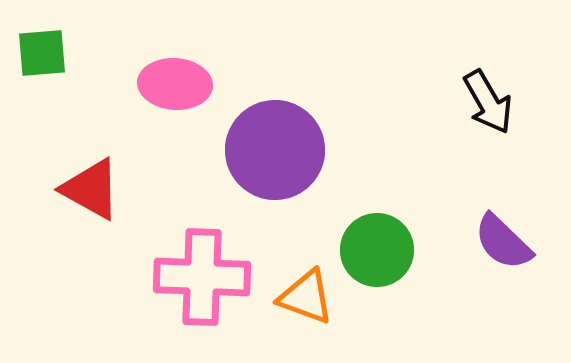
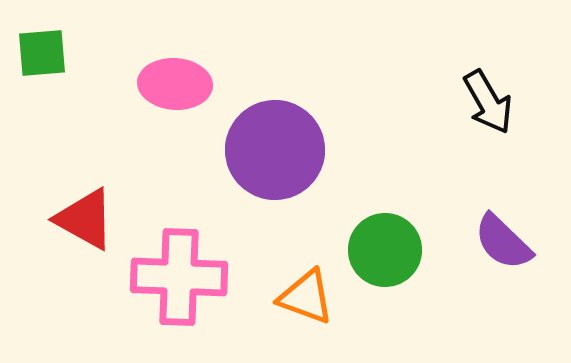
red triangle: moved 6 px left, 30 px down
green circle: moved 8 px right
pink cross: moved 23 px left
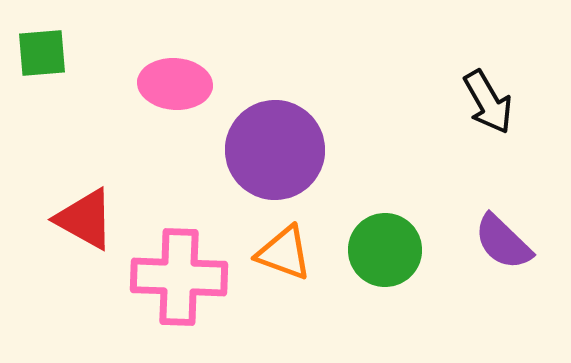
orange triangle: moved 22 px left, 44 px up
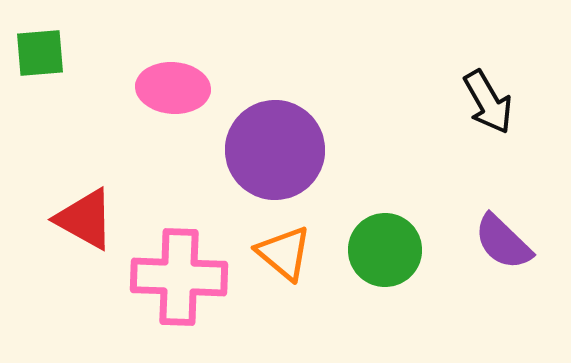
green square: moved 2 px left
pink ellipse: moved 2 px left, 4 px down
orange triangle: rotated 20 degrees clockwise
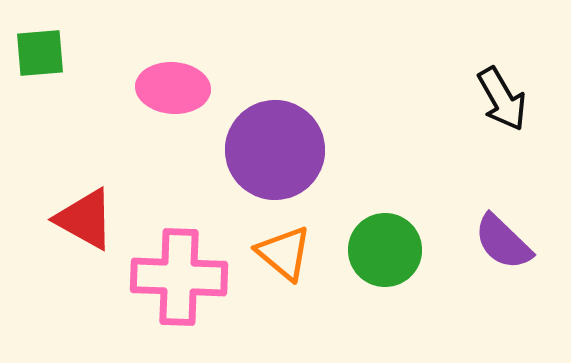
black arrow: moved 14 px right, 3 px up
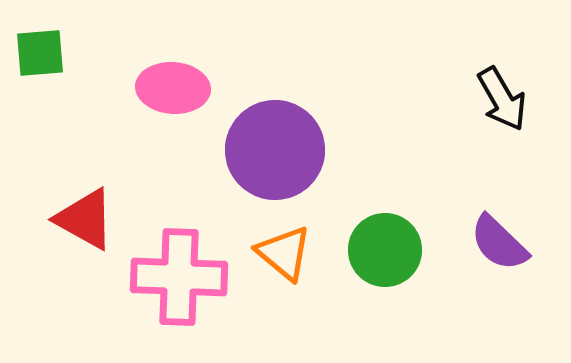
purple semicircle: moved 4 px left, 1 px down
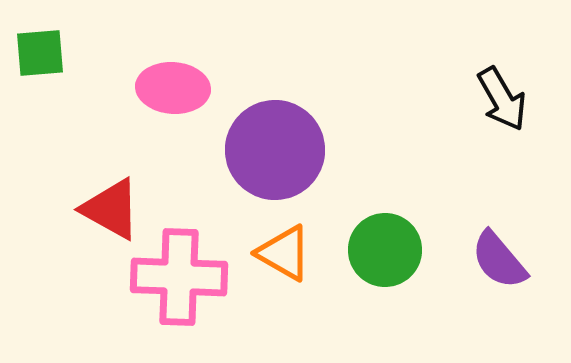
red triangle: moved 26 px right, 10 px up
purple semicircle: moved 17 px down; rotated 6 degrees clockwise
orange triangle: rotated 10 degrees counterclockwise
